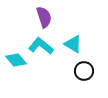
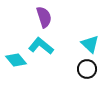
cyan triangle: moved 17 px right; rotated 12 degrees clockwise
black circle: moved 3 px right, 2 px up
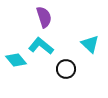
black circle: moved 21 px left
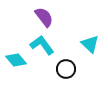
purple semicircle: rotated 20 degrees counterclockwise
cyan L-shape: moved 1 px right, 1 px up; rotated 15 degrees clockwise
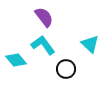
cyan L-shape: moved 1 px right
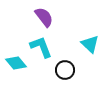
cyan L-shape: moved 2 px left, 2 px down; rotated 15 degrees clockwise
cyan diamond: moved 3 px down
black circle: moved 1 px left, 1 px down
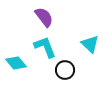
cyan L-shape: moved 4 px right
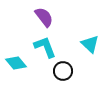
black circle: moved 2 px left, 1 px down
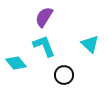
purple semicircle: rotated 110 degrees counterclockwise
cyan L-shape: moved 1 px left, 1 px up
black circle: moved 1 px right, 4 px down
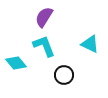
cyan triangle: rotated 18 degrees counterclockwise
